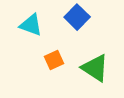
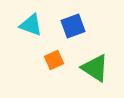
blue square: moved 4 px left, 9 px down; rotated 25 degrees clockwise
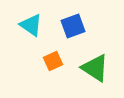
cyan triangle: rotated 15 degrees clockwise
orange square: moved 1 px left, 1 px down
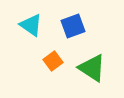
orange square: rotated 12 degrees counterclockwise
green triangle: moved 3 px left
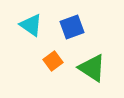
blue square: moved 1 px left, 1 px down
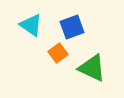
orange square: moved 5 px right, 8 px up
green triangle: rotated 8 degrees counterclockwise
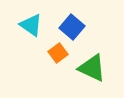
blue square: rotated 30 degrees counterclockwise
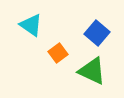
blue square: moved 25 px right, 6 px down
green triangle: moved 3 px down
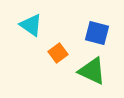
blue square: rotated 25 degrees counterclockwise
